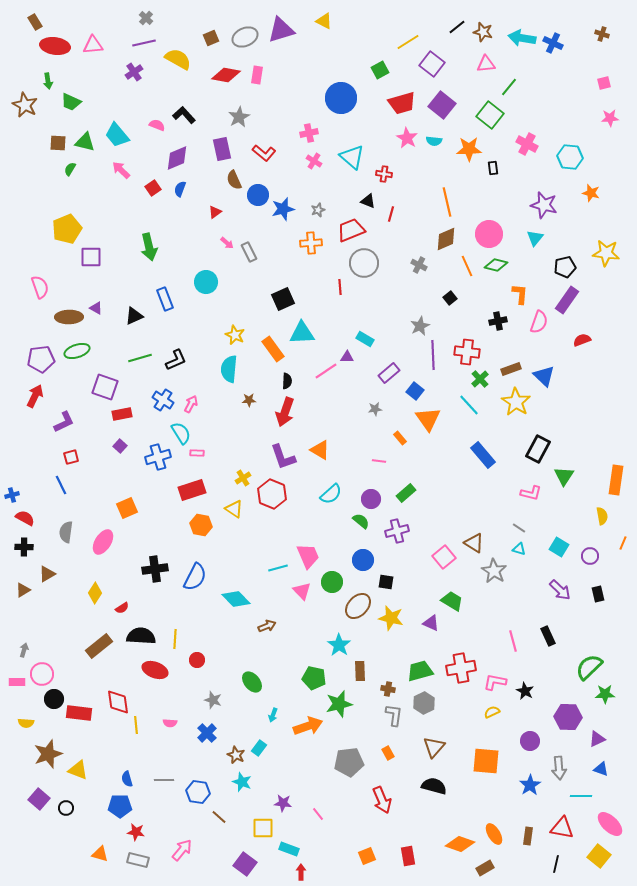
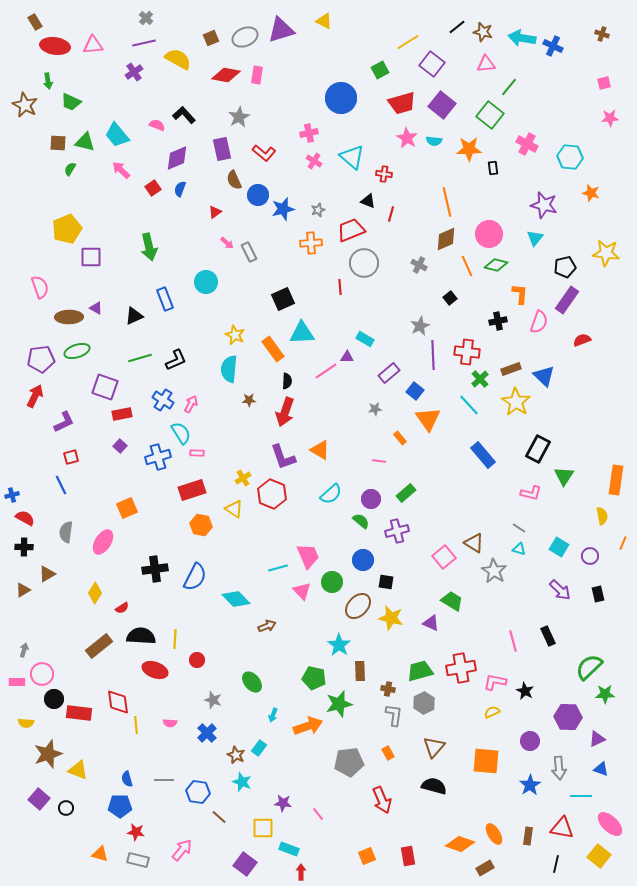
blue cross at (553, 43): moved 3 px down
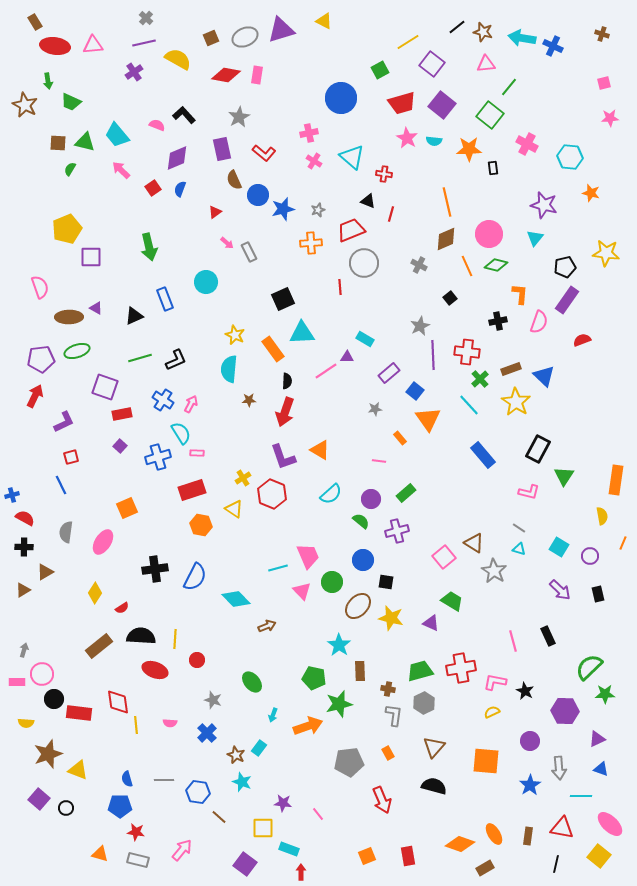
pink L-shape at (531, 493): moved 2 px left, 1 px up
brown triangle at (47, 574): moved 2 px left, 2 px up
purple hexagon at (568, 717): moved 3 px left, 6 px up
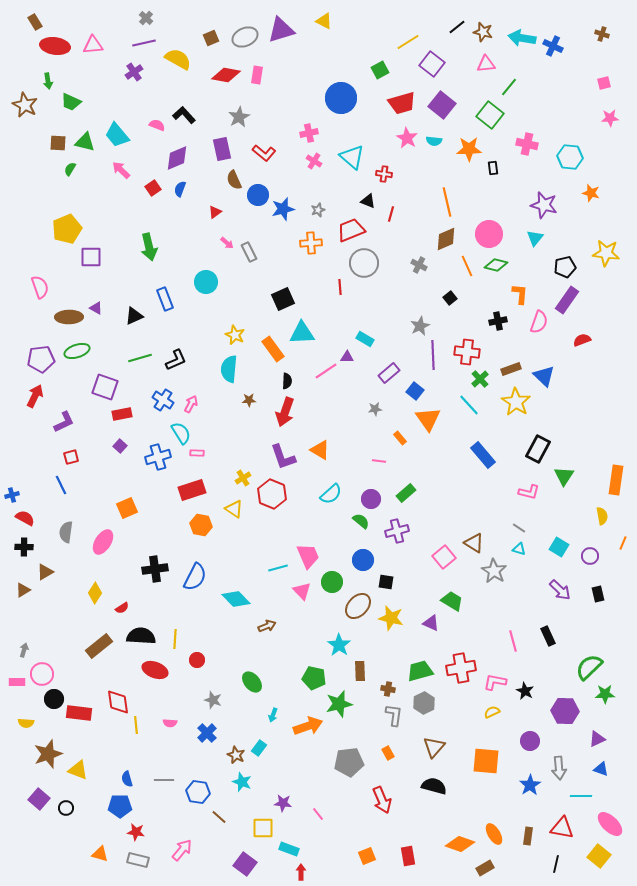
pink cross at (527, 144): rotated 15 degrees counterclockwise
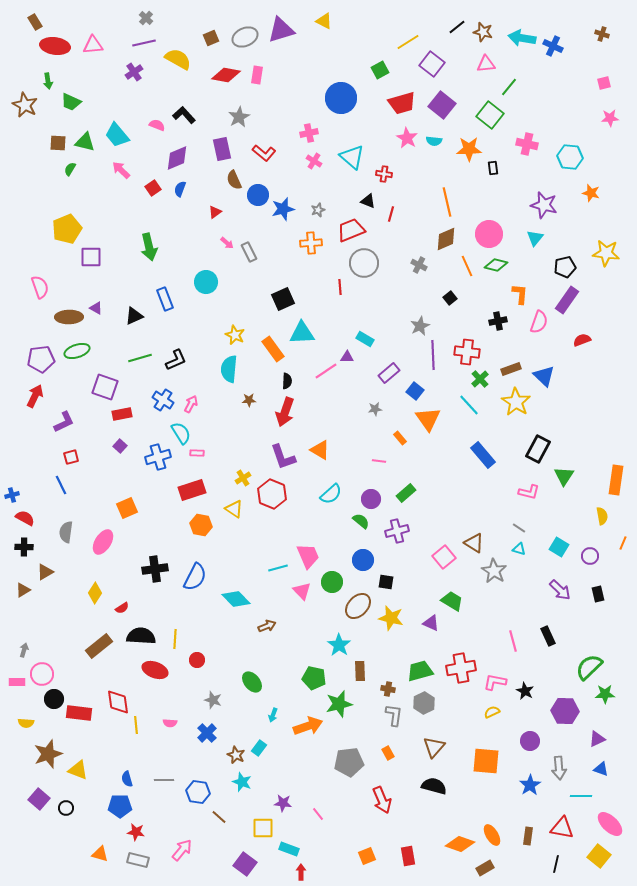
orange ellipse at (494, 834): moved 2 px left, 1 px down
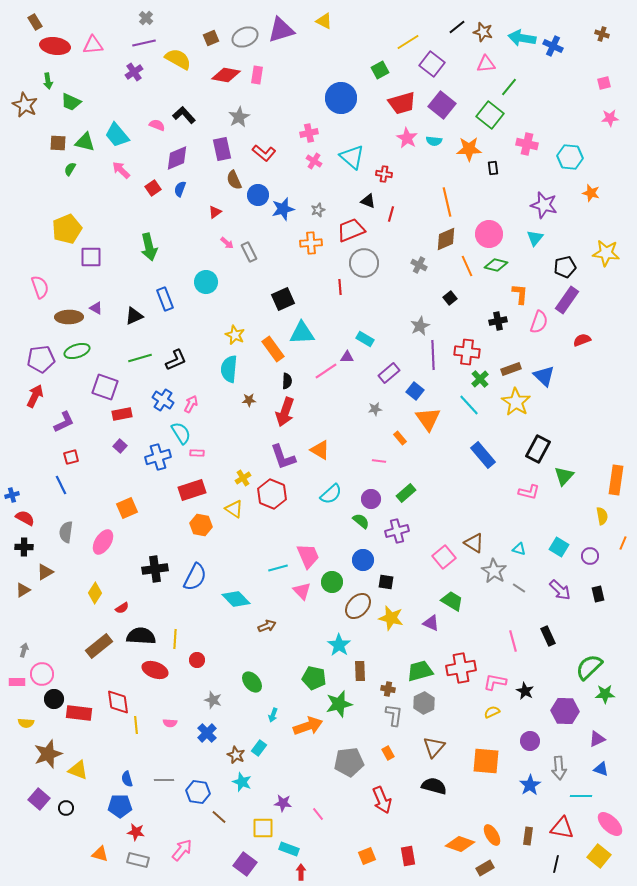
green triangle at (564, 476): rotated 10 degrees clockwise
gray line at (519, 528): moved 60 px down
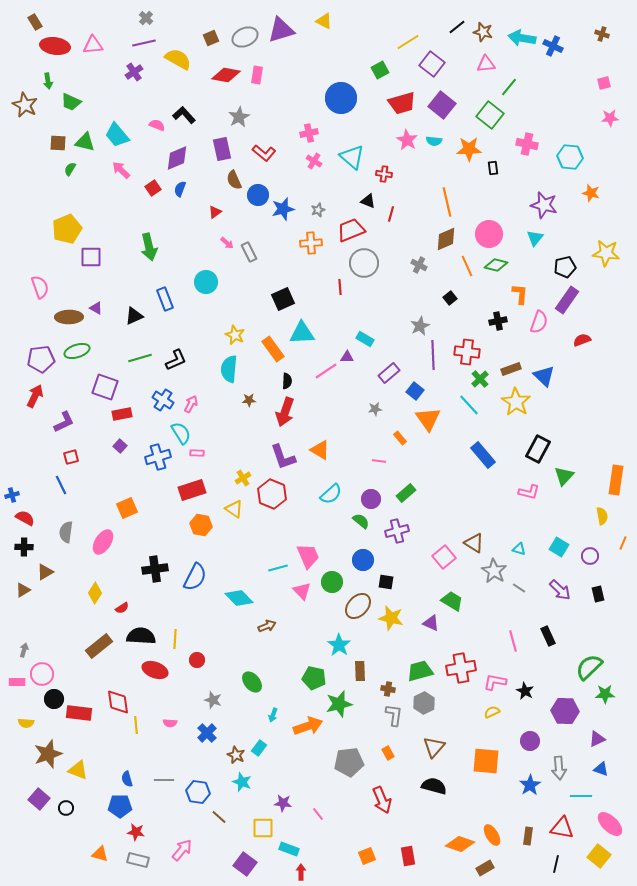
pink star at (407, 138): moved 2 px down
cyan diamond at (236, 599): moved 3 px right, 1 px up
